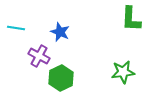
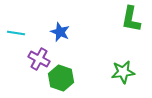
green L-shape: rotated 8 degrees clockwise
cyan line: moved 5 px down
purple cross: moved 3 px down
green hexagon: rotated 15 degrees counterclockwise
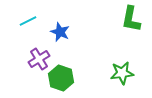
cyan line: moved 12 px right, 12 px up; rotated 36 degrees counterclockwise
purple cross: rotated 30 degrees clockwise
green star: moved 1 px left, 1 px down
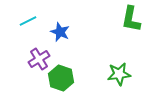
green star: moved 3 px left, 1 px down
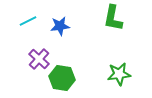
green L-shape: moved 18 px left, 1 px up
blue star: moved 6 px up; rotated 30 degrees counterclockwise
purple cross: rotated 15 degrees counterclockwise
green hexagon: moved 1 px right; rotated 10 degrees counterclockwise
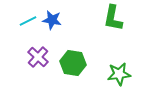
blue star: moved 8 px left, 6 px up; rotated 18 degrees clockwise
purple cross: moved 1 px left, 2 px up
green hexagon: moved 11 px right, 15 px up
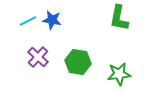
green L-shape: moved 6 px right
green hexagon: moved 5 px right, 1 px up
